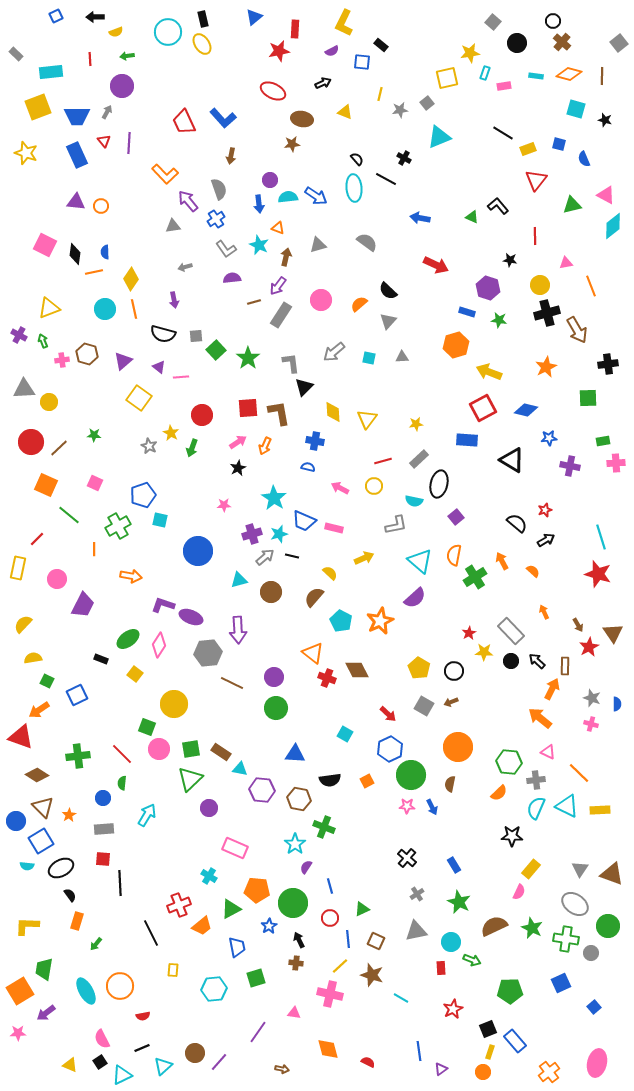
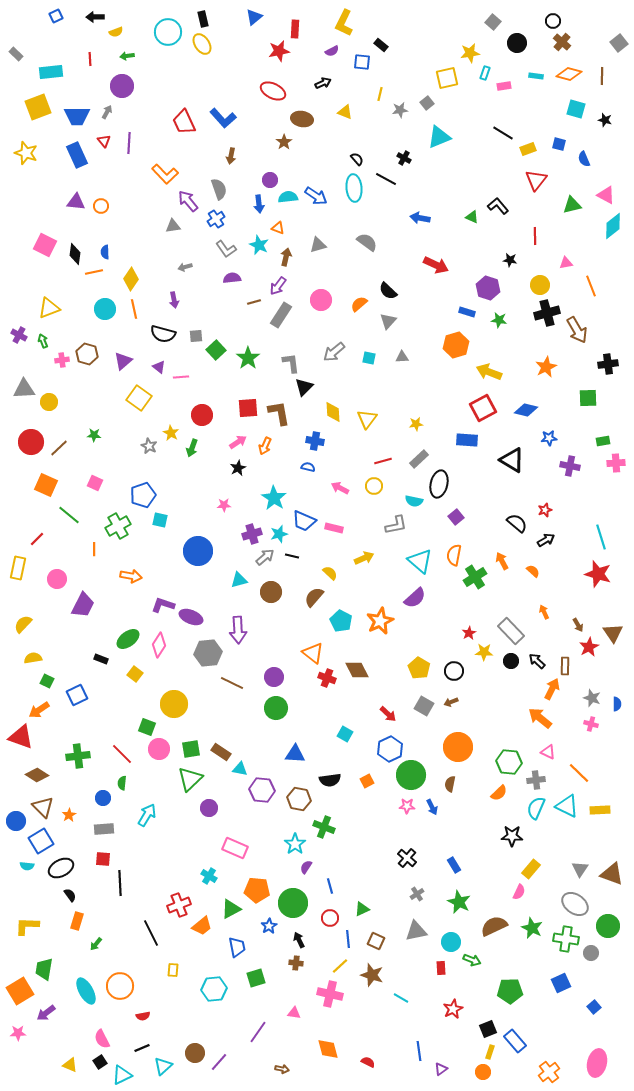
brown star at (292, 144): moved 8 px left, 2 px up; rotated 28 degrees counterclockwise
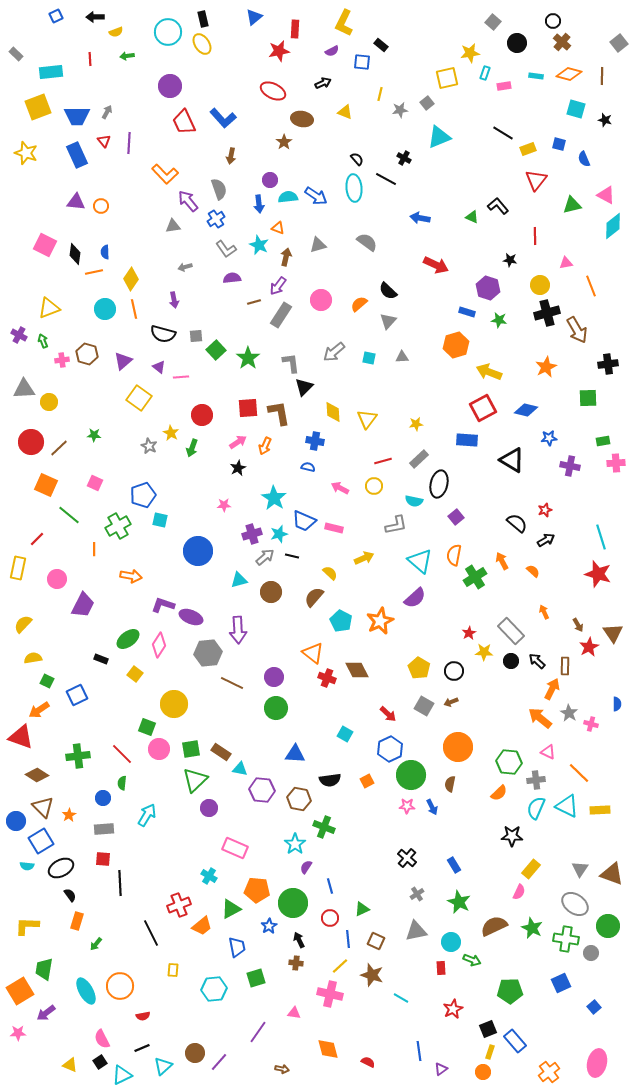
purple circle at (122, 86): moved 48 px right
gray star at (592, 698): moved 23 px left, 15 px down; rotated 12 degrees clockwise
green triangle at (190, 779): moved 5 px right, 1 px down
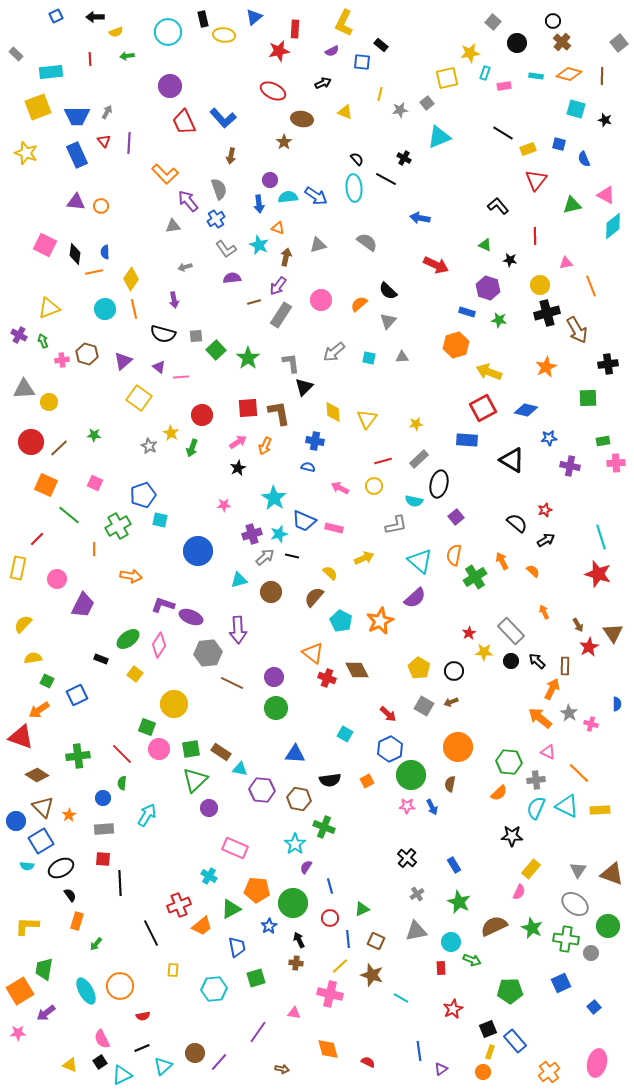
yellow ellipse at (202, 44): moved 22 px right, 9 px up; rotated 50 degrees counterclockwise
green triangle at (472, 217): moved 13 px right, 28 px down
gray triangle at (580, 869): moved 2 px left, 1 px down
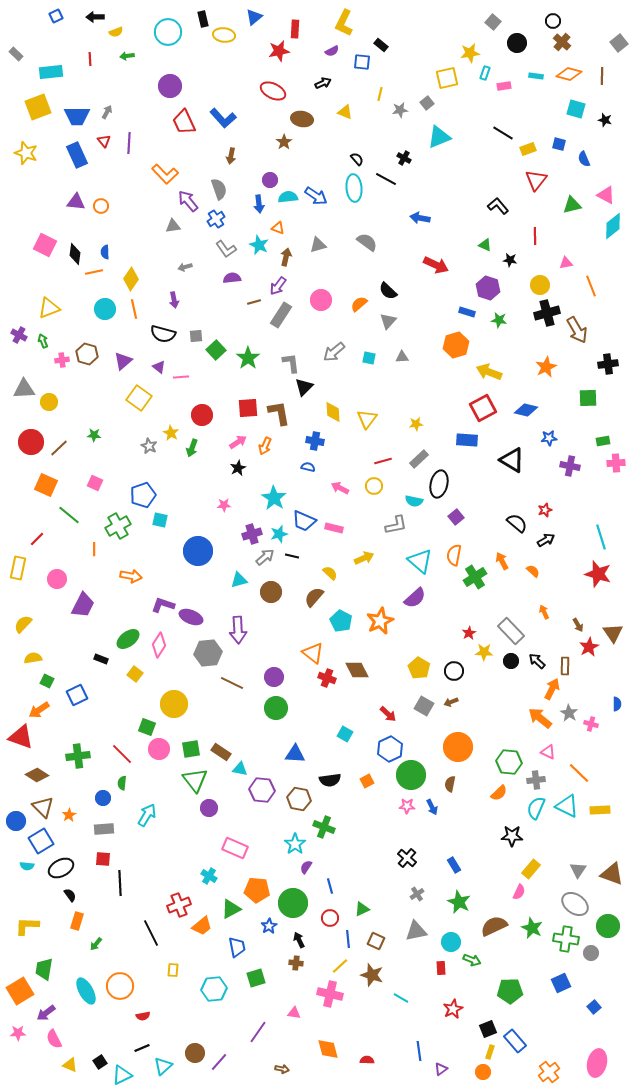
green triangle at (195, 780): rotated 24 degrees counterclockwise
pink semicircle at (102, 1039): moved 48 px left
red semicircle at (368, 1062): moved 1 px left, 2 px up; rotated 24 degrees counterclockwise
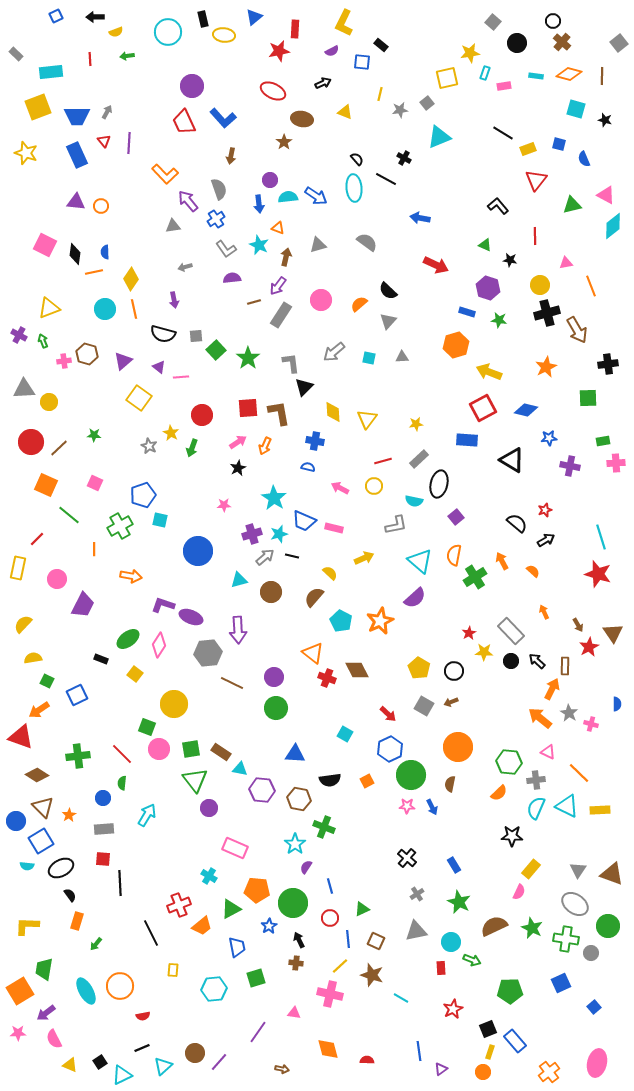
purple circle at (170, 86): moved 22 px right
pink cross at (62, 360): moved 2 px right, 1 px down
green cross at (118, 526): moved 2 px right
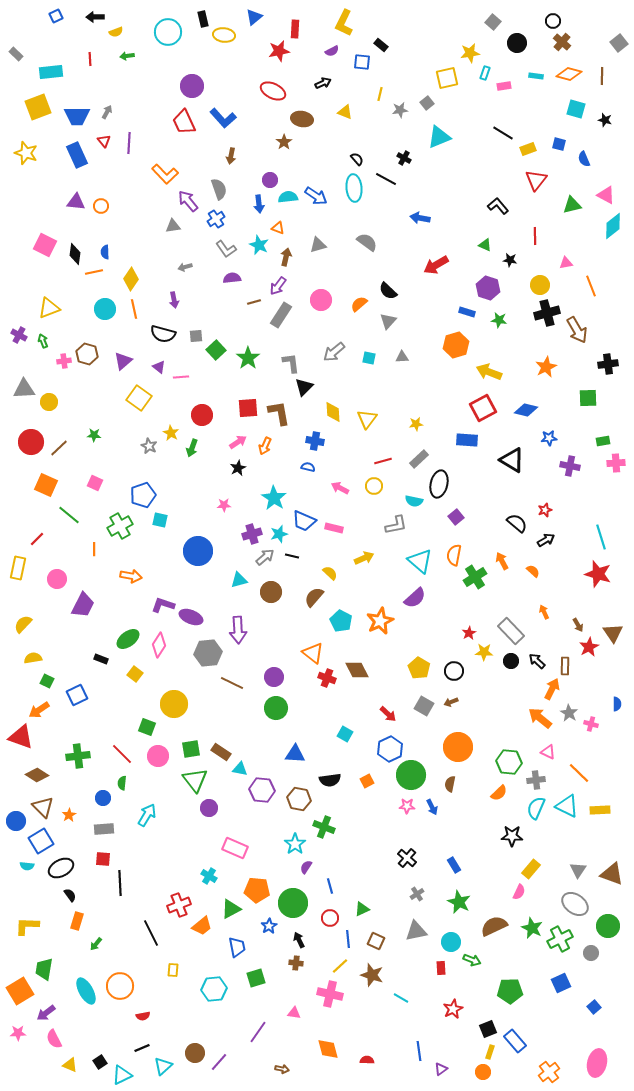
red arrow at (436, 265): rotated 125 degrees clockwise
pink circle at (159, 749): moved 1 px left, 7 px down
green cross at (566, 939): moved 6 px left; rotated 35 degrees counterclockwise
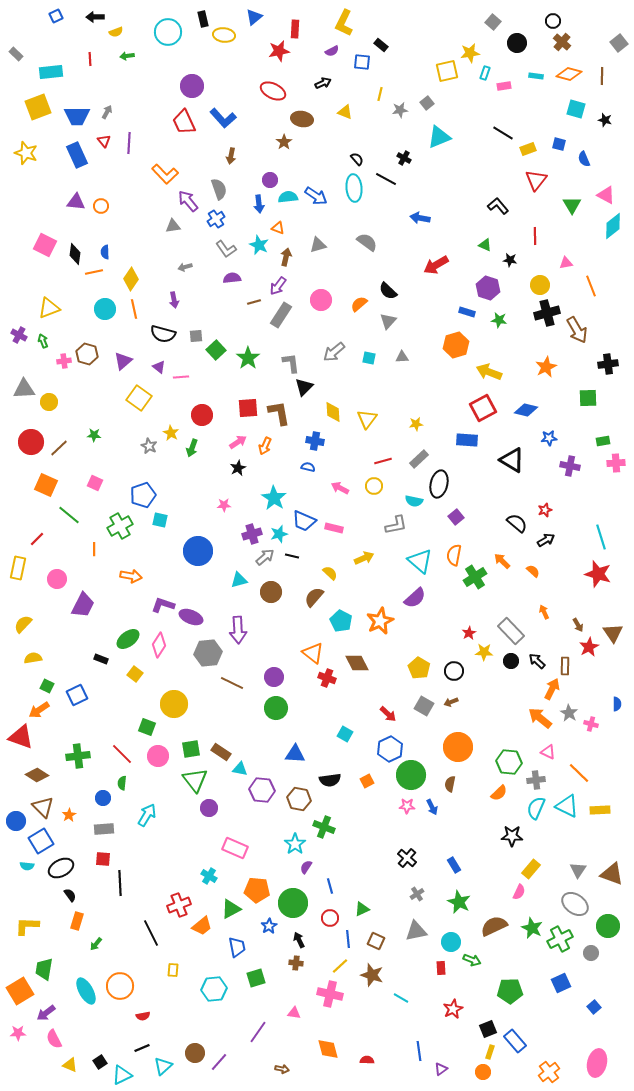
yellow square at (447, 78): moved 7 px up
green triangle at (572, 205): rotated 48 degrees counterclockwise
orange arrow at (502, 561): rotated 18 degrees counterclockwise
brown diamond at (357, 670): moved 7 px up
green square at (47, 681): moved 5 px down
